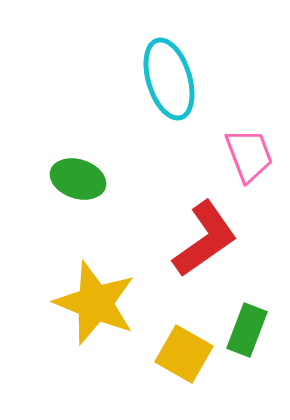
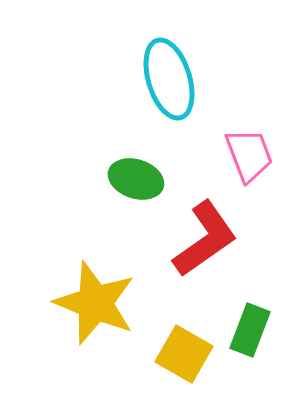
green ellipse: moved 58 px right
green rectangle: moved 3 px right
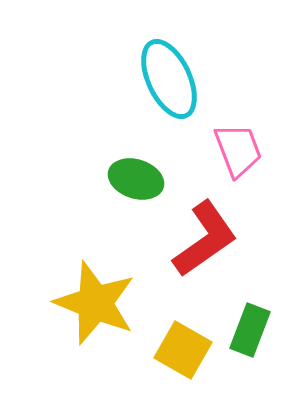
cyan ellipse: rotated 8 degrees counterclockwise
pink trapezoid: moved 11 px left, 5 px up
yellow square: moved 1 px left, 4 px up
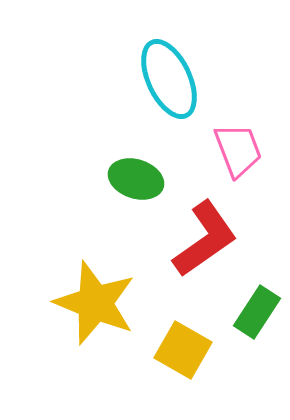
green rectangle: moved 7 px right, 18 px up; rotated 12 degrees clockwise
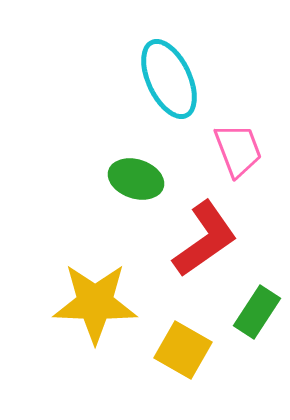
yellow star: rotated 20 degrees counterclockwise
